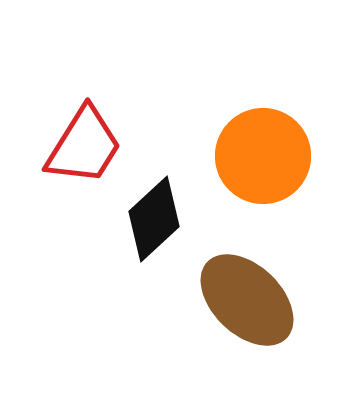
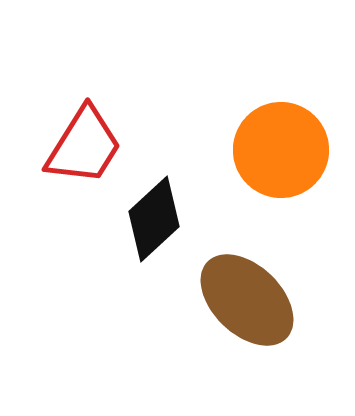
orange circle: moved 18 px right, 6 px up
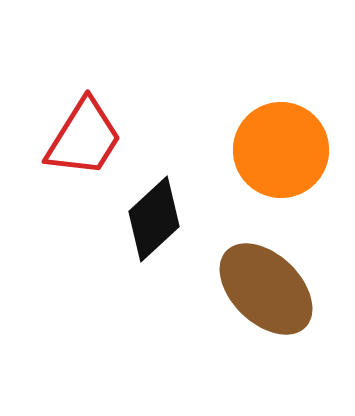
red trapezoid: moved 8 px up
brown ellipse: moved 19 px right, 11 px up
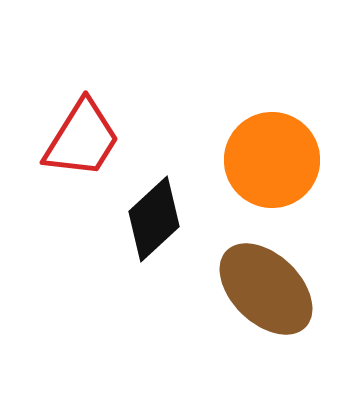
red trapezoid: moved 2 px left, 1 px down
orange circle: moved 9 px left, 10 px down
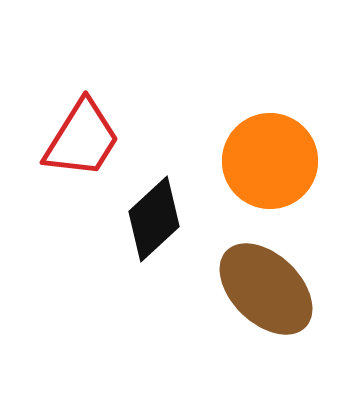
orange circle: moved 2 px left, 1 px down
